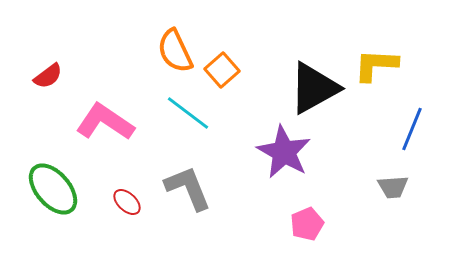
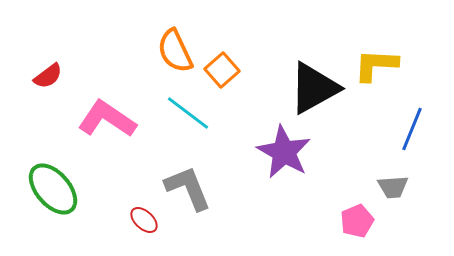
pink L-shape: moved 2 px right, 3 px up
red ellipse: moved 17 px right, 18 px down
pink pentagon: moved 50 px right, 3 px up
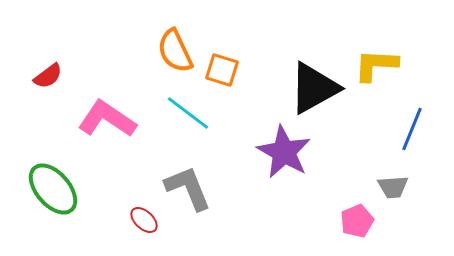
orange square: rotated 32 degrees counterclockwise
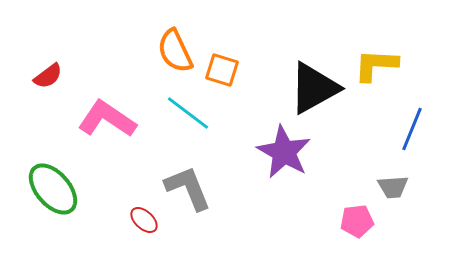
pink pentagon: rotated 16 degrees clockwise
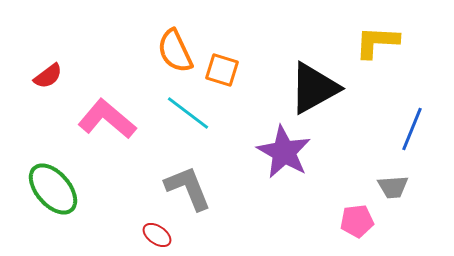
yellow L-shape: moved 1 px right, 23 px up
pink L-shape: rotated 6 degrees clockwise
red ellipse: moved 13 px right, 15 px down; rotated 8 degrees counterclockwise
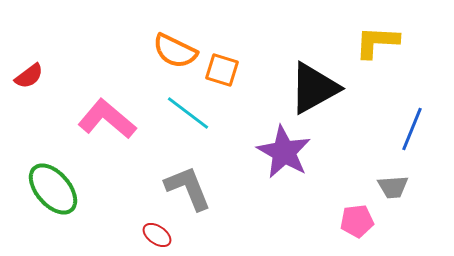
orange semicircle: rotated 39 degrees counterclockwise
red semicircle: moved 19 px left
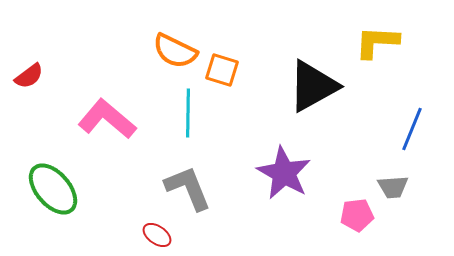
black triangle: moved 1 px left, 2 px up
cyan line: rotated 54 degrees clockwise
purple star: moved 21 px down
pink pentagon: moved 6 px up
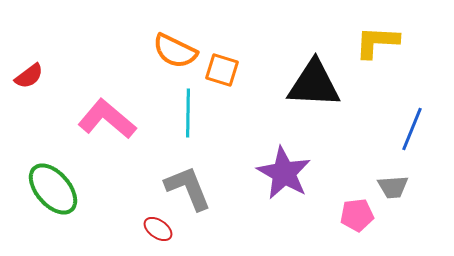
black triangle: moved 1 px right, 2 px up; rotated 32 degrees clockwise
red ellipse: moved 1 px right, 6 px up
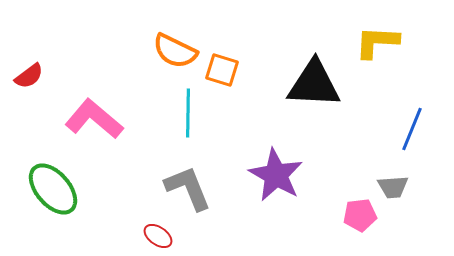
pink L-shape: moved 13 px left
purple star: moved 8 px left, 2 px down
pink pentagon: moved 3 px right
red ellipse: moved 7 px down
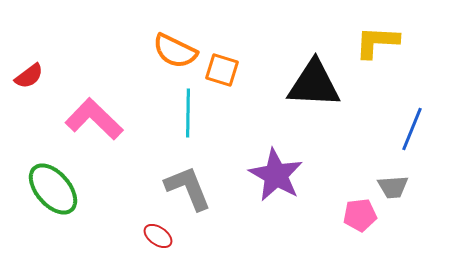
pink L-shape: rotated 4 degrees clockwise
